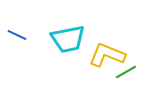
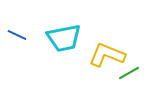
cyan trapezoid: moved 4 px left, 1 px up
green line: moved 3 px right, 1 px down
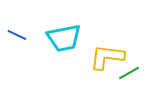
yellow L-shape: moved 2 px down; rotated 15 degrees counterclockwise
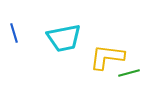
blue line: moved 3 px left, 2 px up; rotated 48 degrees clockwise
green line: rotated 15 degrees clockwise
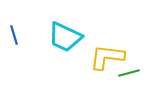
blue line: moved 2 px down
cyan trapezoid: moved 1 px right, 1 px up; rotated 36 degrees clockwise
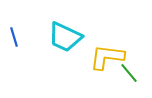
blue line: moved 2 px down
green line: rotated 65 degrees clockwise
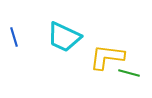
cyan trapezoid: moved 1 px left
green line: rotated 35 degrees counterclockwise
